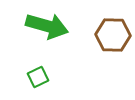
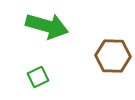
brown hexagon: moved 21 px down
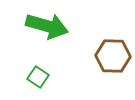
green square: rotated 30 degrees counterclockwise
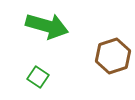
brown hexagon: rotated 20 degrees counterclockwise
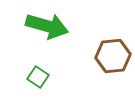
brown hexagon: rotated 12 degrees clockwise
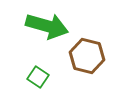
brown hexagon: moved 26 px left; rotated 20 degrees clockwise
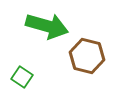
green square: moved 16 px left
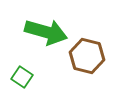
green arrow: moved 1 px left, 6 px down
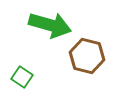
green arrow: moved 4 px right, 7 px up
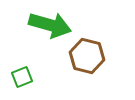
green square: rotated 35 degrees clockwise
